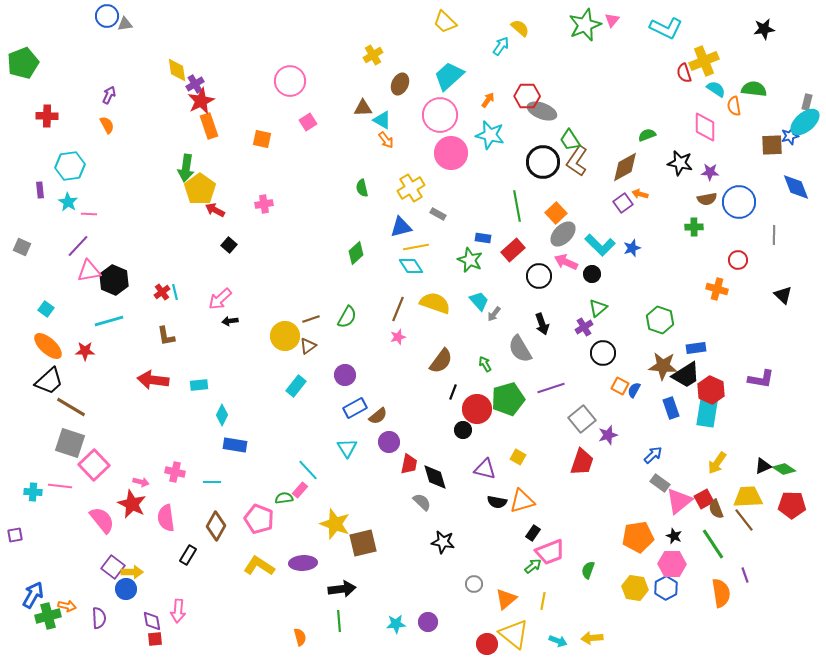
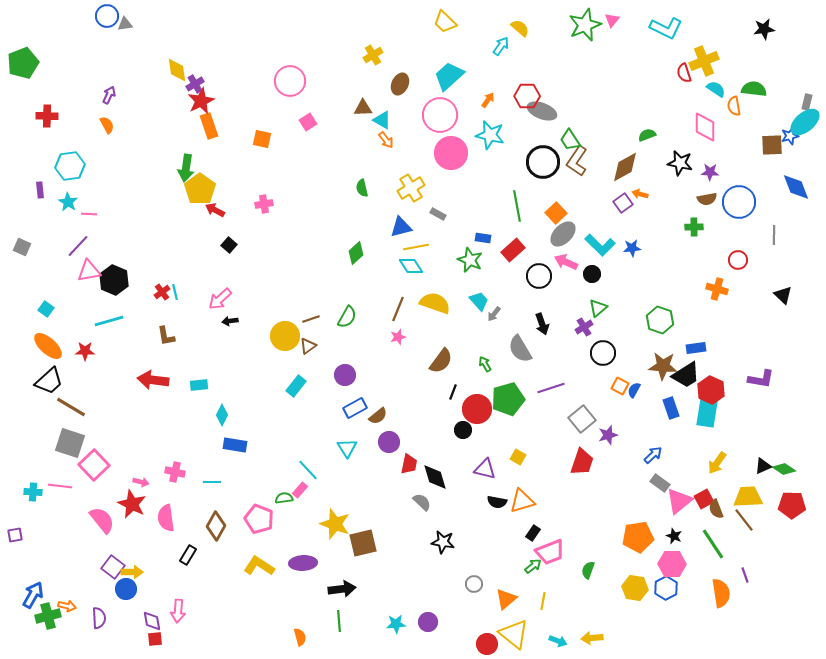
blue star at (632, 248): rotated 12 degrees clockwise
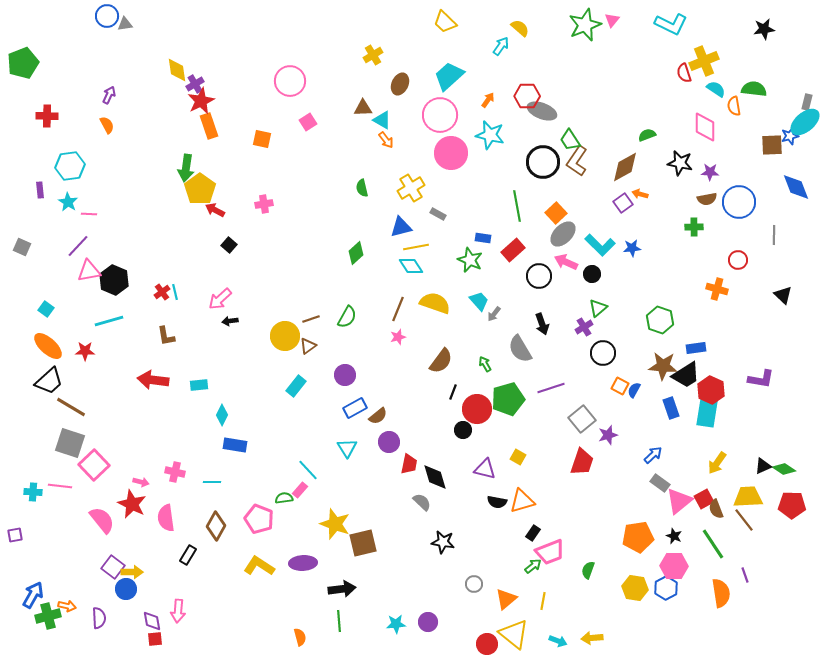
cyan L-shape at (666, 28): moved 5 px right, 4 px up
pink hexagon at (672, 564): moved 2 px right, 2 px down
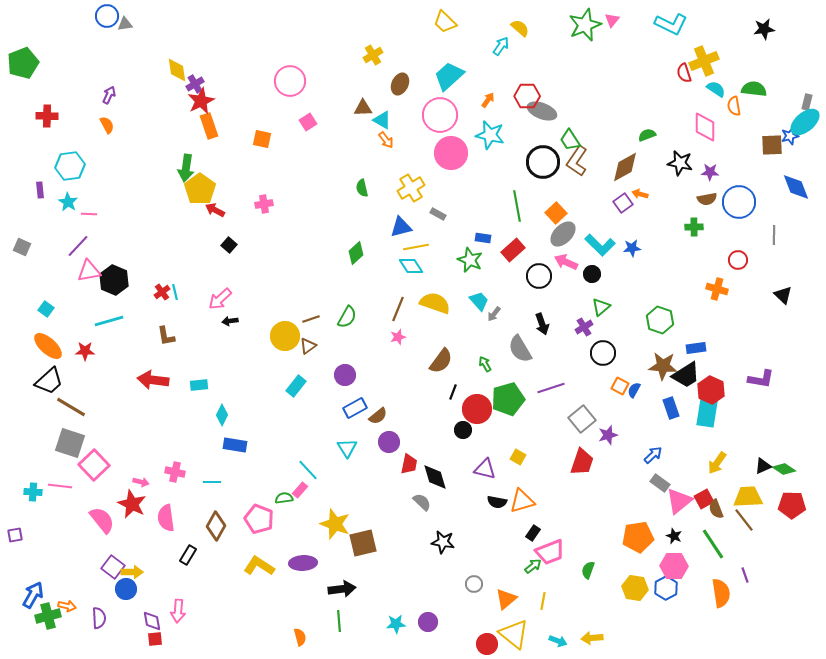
green triangle at (598, 308): moved 3 px right, 1 px up
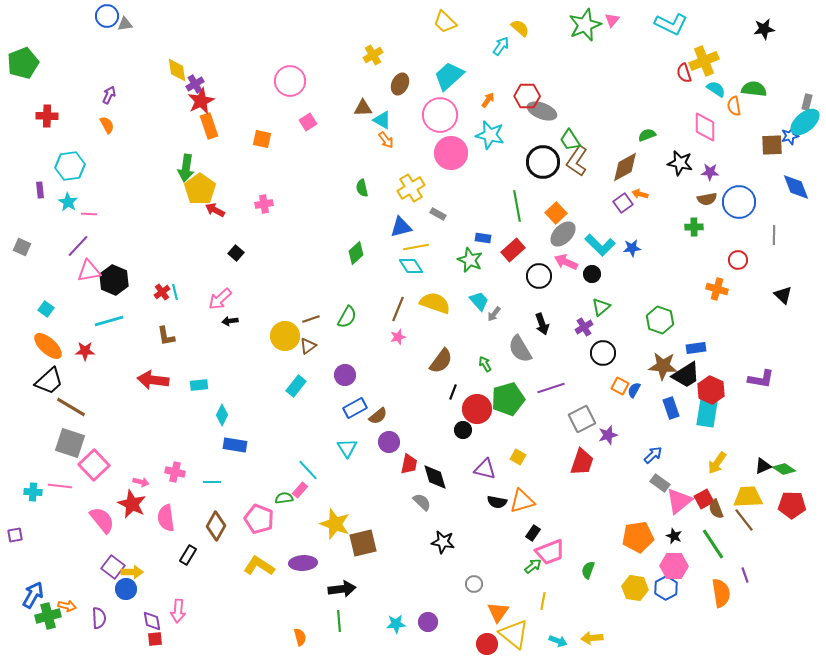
black square at (229, 245): moved 7 px right, 8 px down
gray square at (582, 419): rotated 12 degrees clockwise
orange triangle at (506, 599): moved 8 px left, 13 px down; rotated 15 degrees counterclockwise
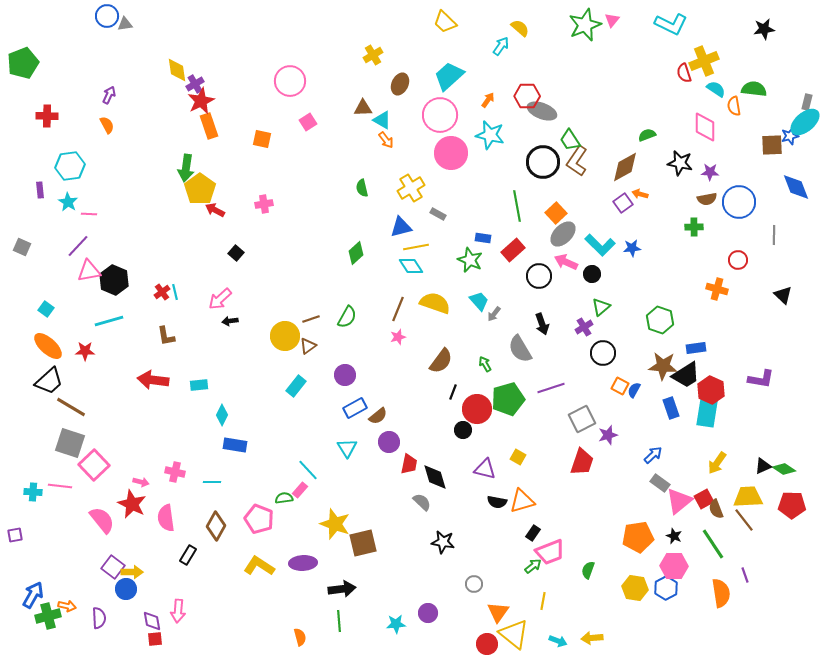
purple circle at (428, 622): moved 9 px up
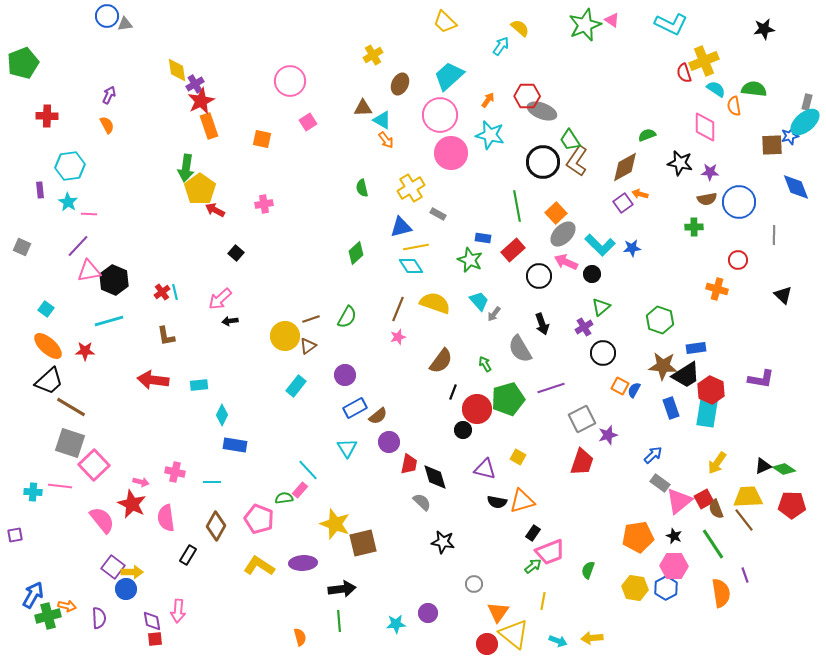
pink triangle at (612, 20): rotated 35 degrees counterclockwise
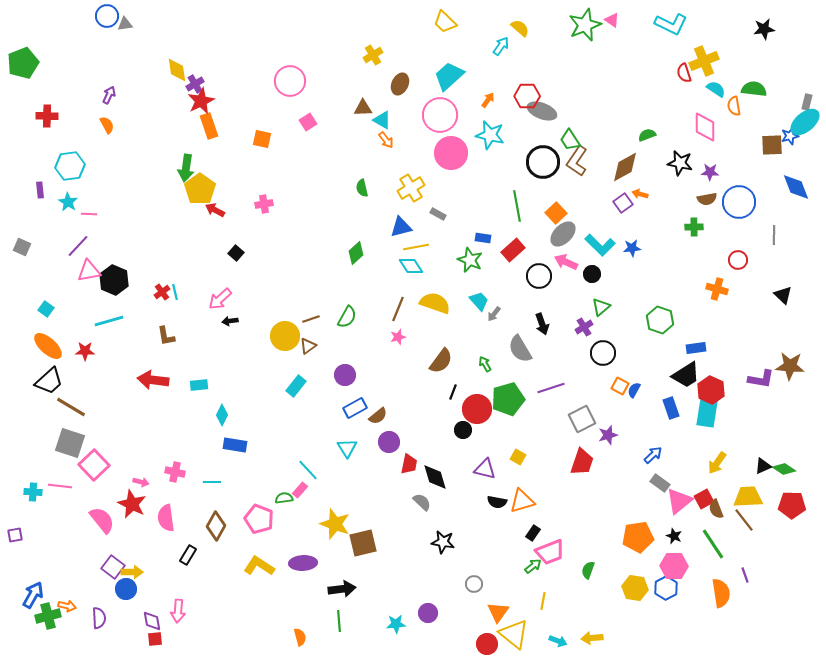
brown star at (663, 366): moved 127 px right
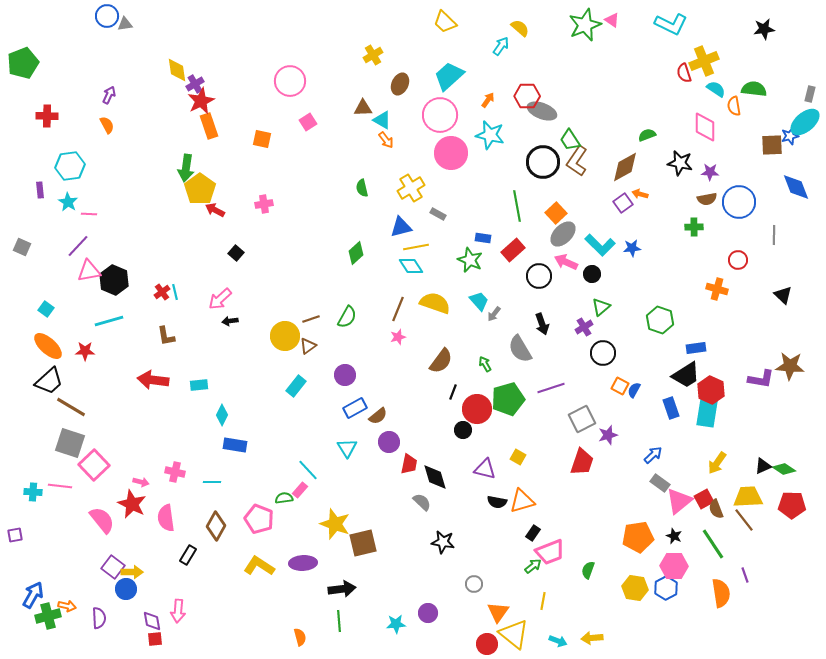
gray rectangle at (807, 102): moved 3 px right, 8 px up
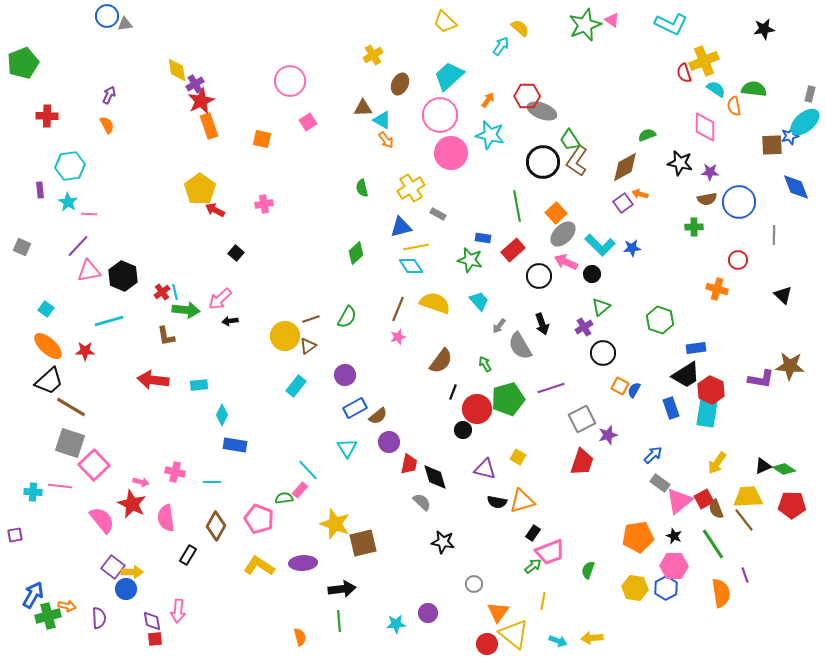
green arrow at (186, 168): moved 142 px down; rotated 92 degrees counterclockwise
green star at (470, 260): rotated 10 degrees counterclockwise
black hexagon at (114, 280): moved 9 px right, 4 px up
gray arrow at (494, 314): moved 5 px right, 12 px down
gray semicircle at (520, 349): moved 3 px up
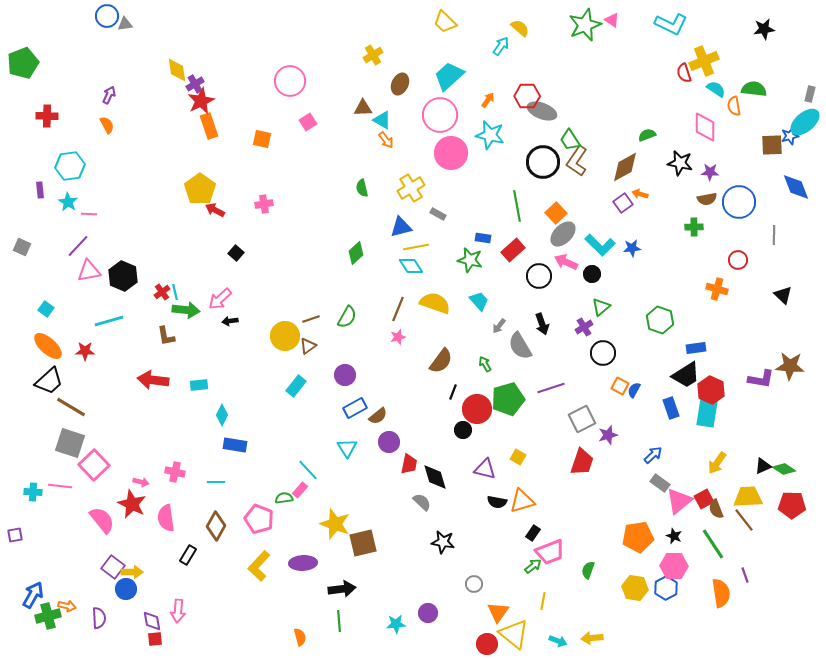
cyan line at (212, 482): moved 4 px right
yellow L-shape at (259, 566): rotated 80 degrees counterclockwise
